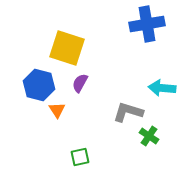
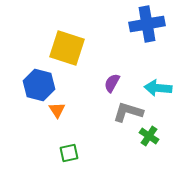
purple semicircle: moved 32 px right
cyan arrow: moved 4 px left
green square: moved 11 px left, 4 px up
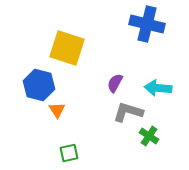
blue cross: rotated 24 degrees clockwise
purple semicircle: moved 3 px right
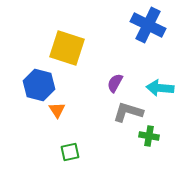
blue cross: moved 1 px right, 1 px down; rotated 12 degrees clockwise
cyan arrow: moved 2 px right
green cross: rotated 24 degrees counterclockwise
green square: moved 1 px right, 1 px up
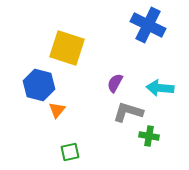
orange triangle: rotated 12 degrees clockwise
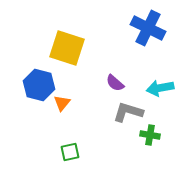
blue cross: moved 3 px down
purple semicircle: rotated 78 degrees counterclockwise
cyan arrow: rotated 16 degrees counterclockwise
orange triangle: moved 5 px right, 7 px up
green cross: moved 1 px right, 1 px up
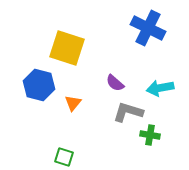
orange triangle: moved 11 px right
green square: moved 6 px left, 5 px down; rotated 30 degrees clockwise
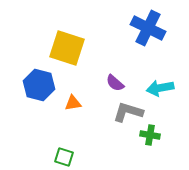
orange triangle: rotated 42 degrees clockwise
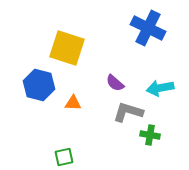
orange triangle: rotated 12 degrees clockwise
green square: rotated 30 degrees counterclockwise
